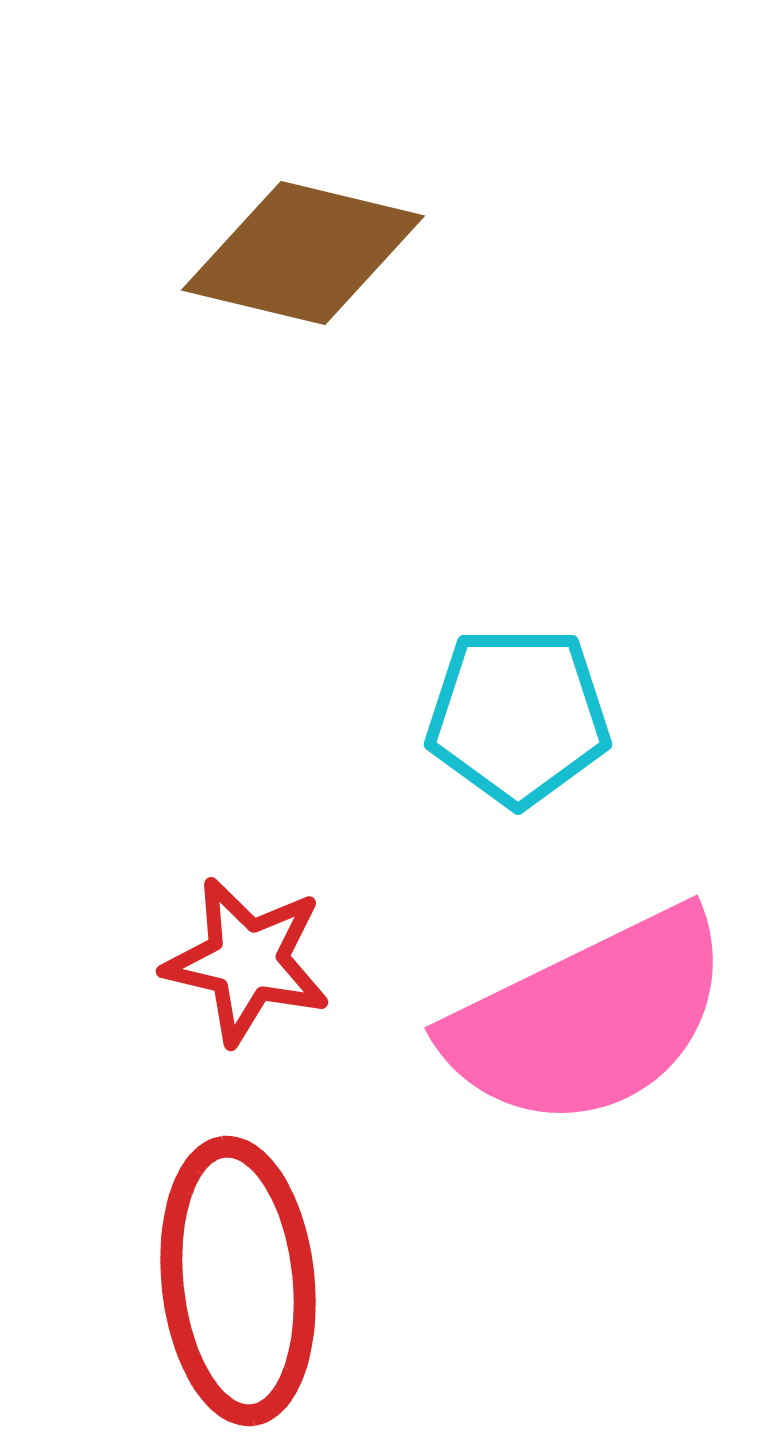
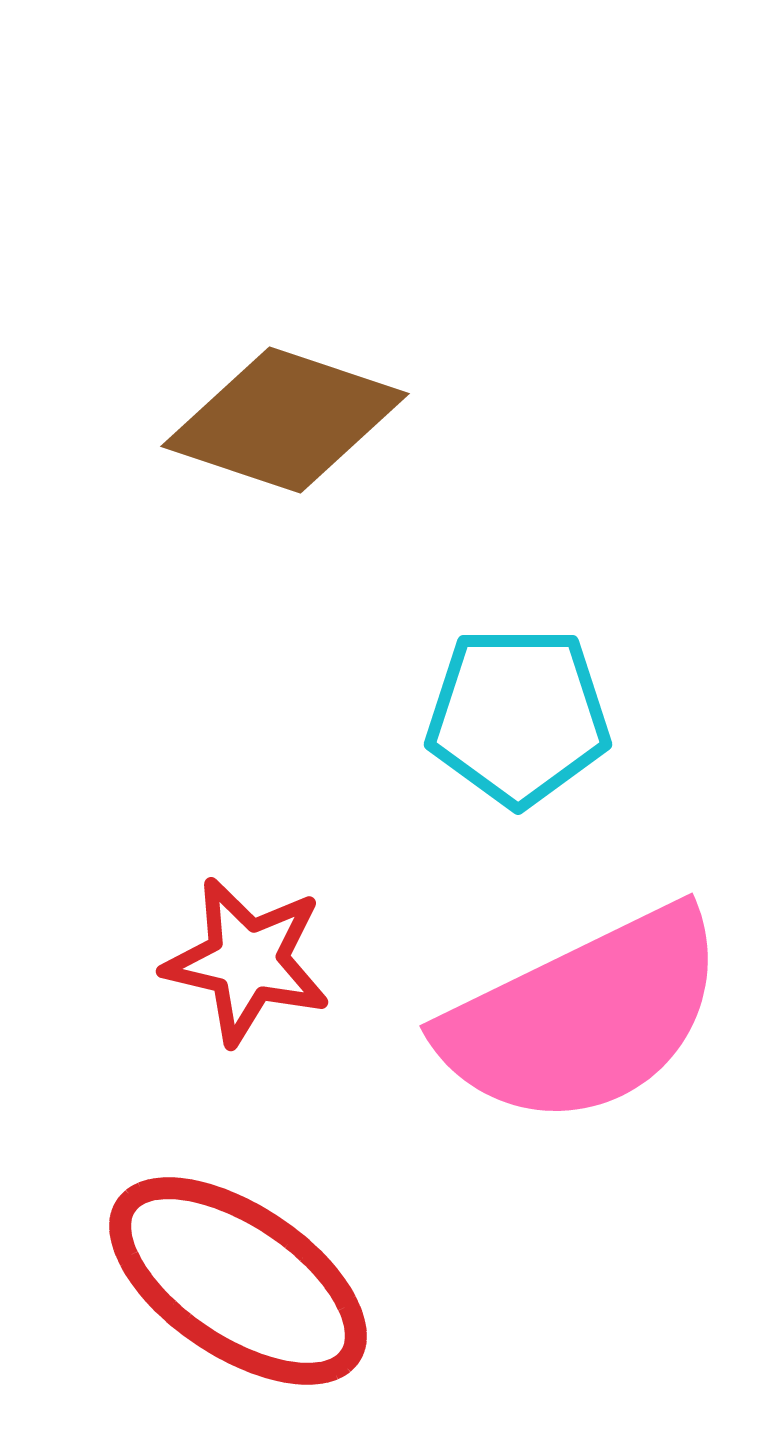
brown diamond: moved 18 px left, 167 px down; rotated 5 degrees clockwise
pink semicircle: moved 5 px left, 2 px up
red ellipse: rotated 50 degrees counterclockwise
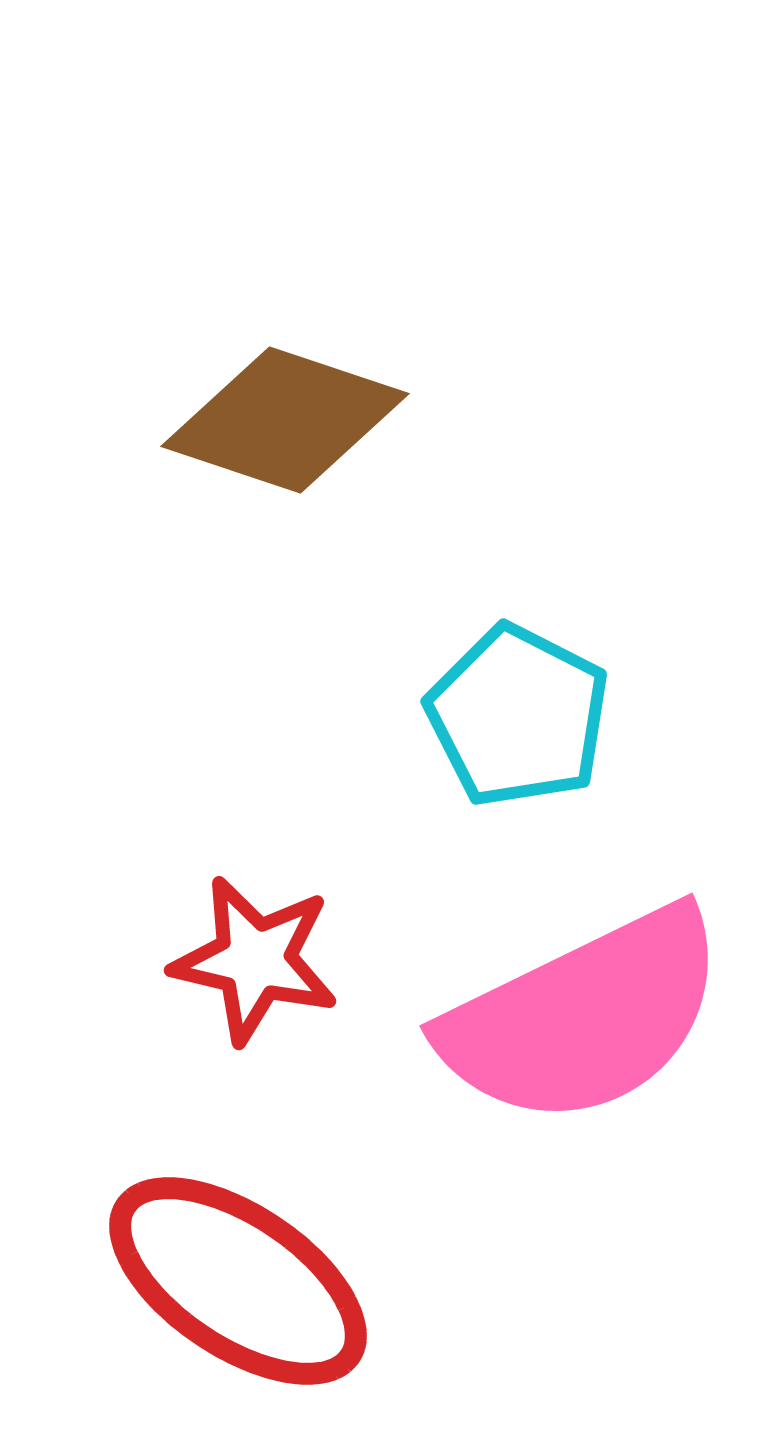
cyan pentagon: rotated 27 degrees clockwise
red star: moved 8 px right, 1 px up
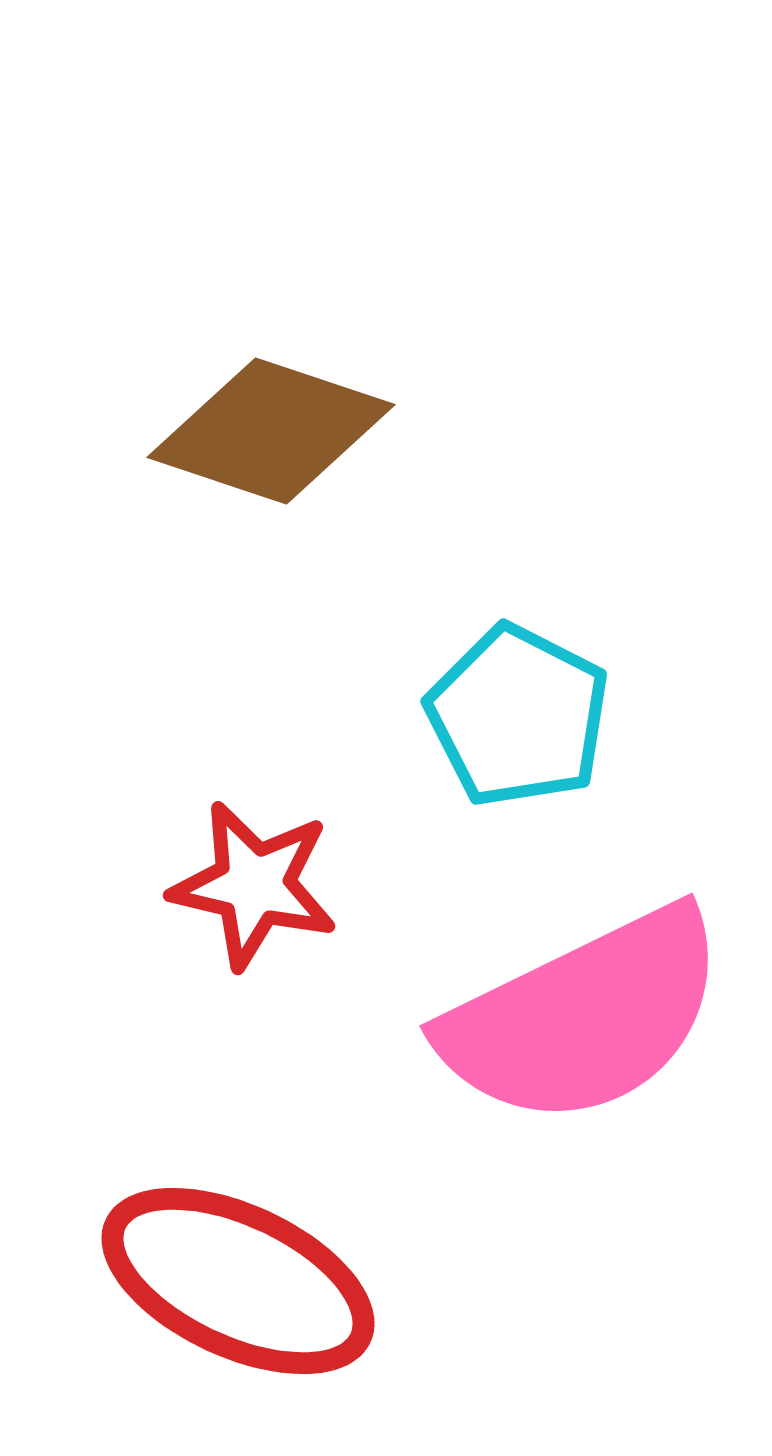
brown diamond: moved 14 px left, 11 px down
red star: moved 1 px left, 75 px up
red ellipse: rotated 9 degrees counterclockwise
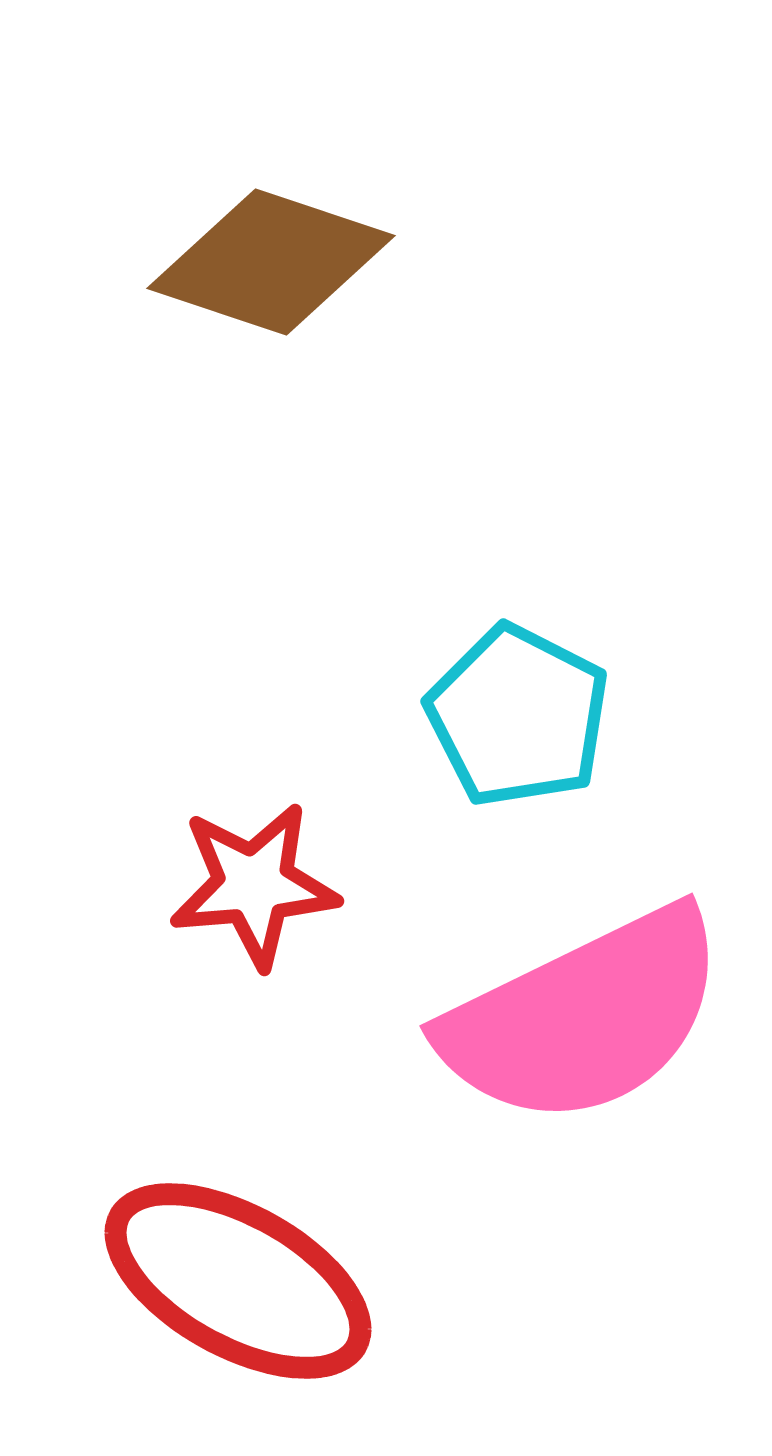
brown diamond: moved 169 px up
red star: rotated 18 degrees counterclockwise
red ellipse: rotated 4 degrees clockwise
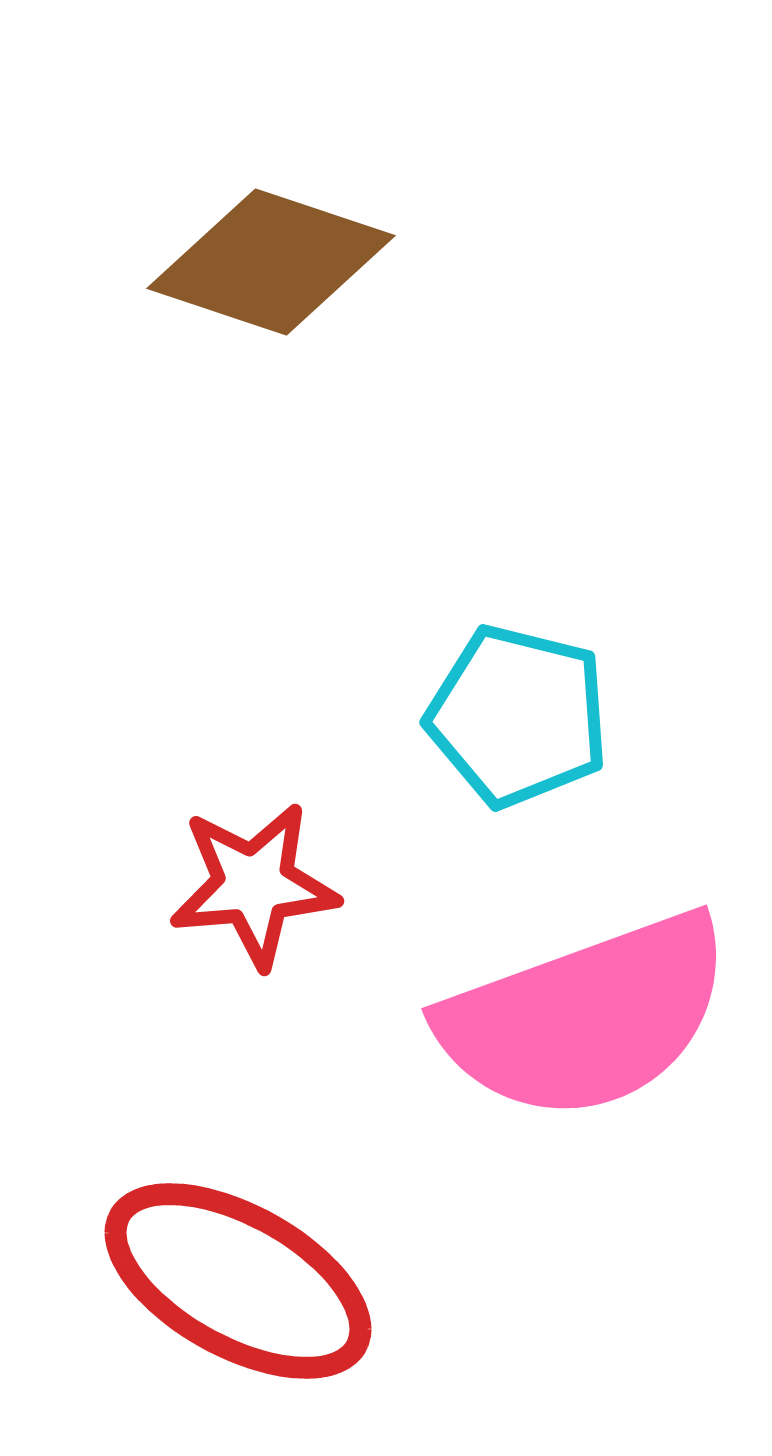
cyan pentagon: rotated 13 degrees counterclockwise
pink semicircle: moved 2 px right; rotated 6 degrees clockwise
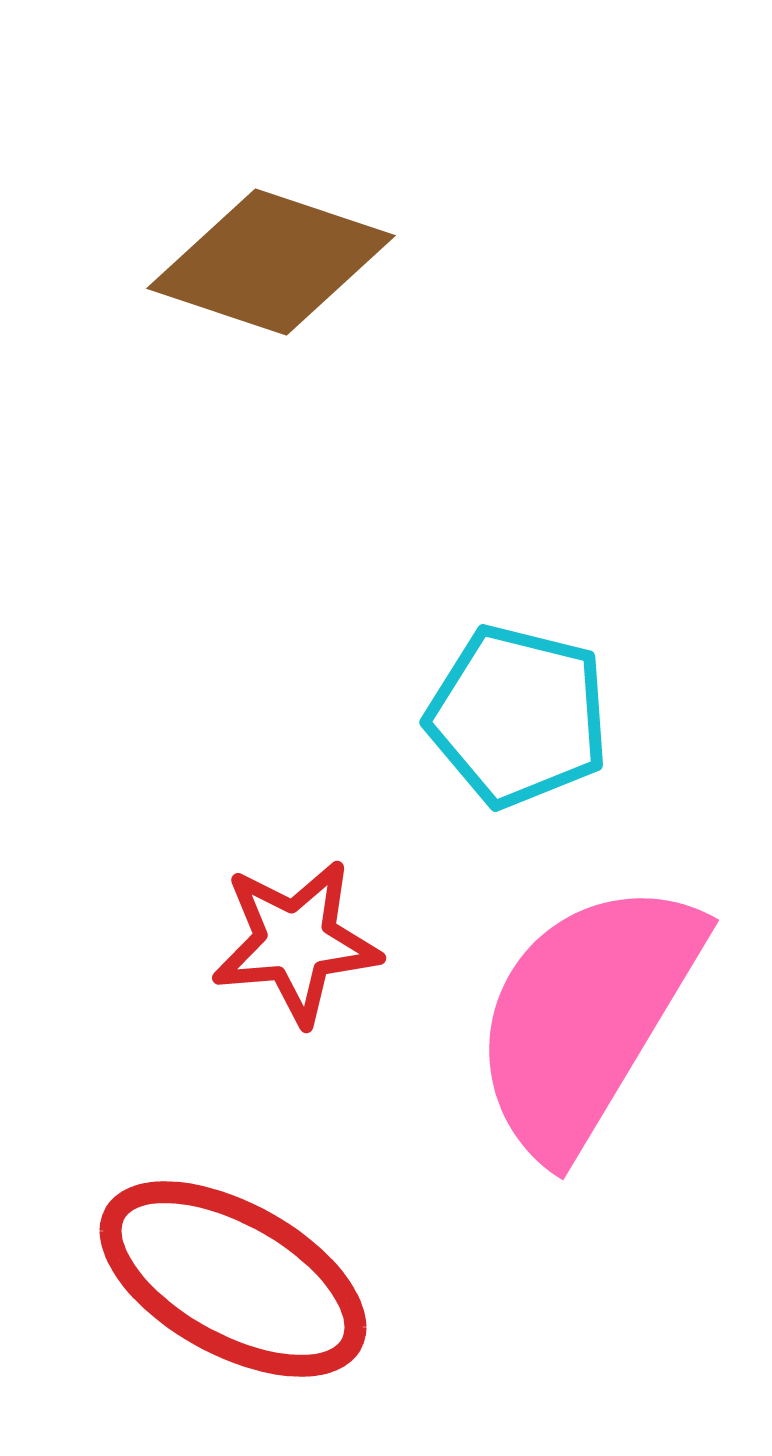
red star: moved 42 px right, 57 px down
pink semicircle: rotated 141 degrees clockwise
red ellipse: moved 5 px left, 2 px up
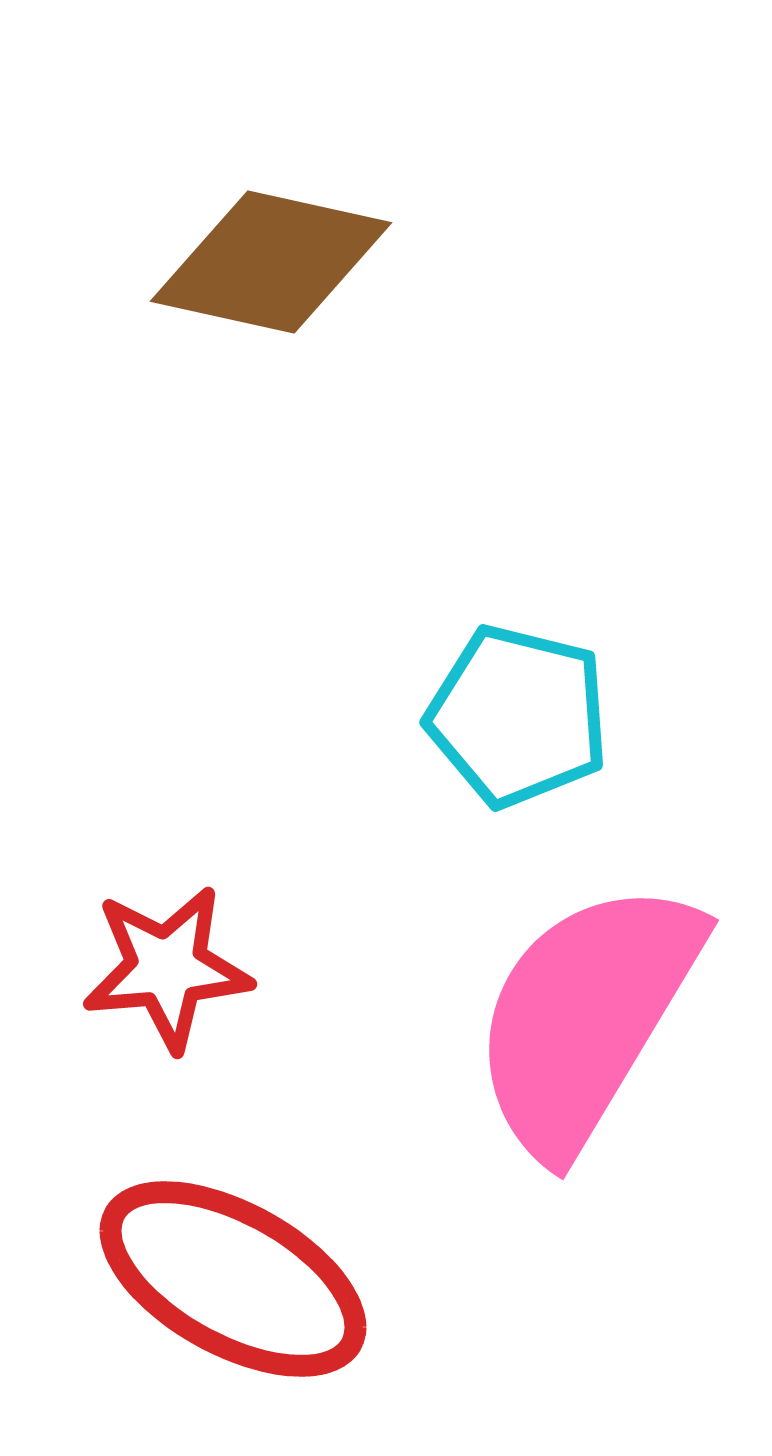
brown diamond: rotated 6 degrees counterclockwise
red star: moved 129 px left, 26 px down
